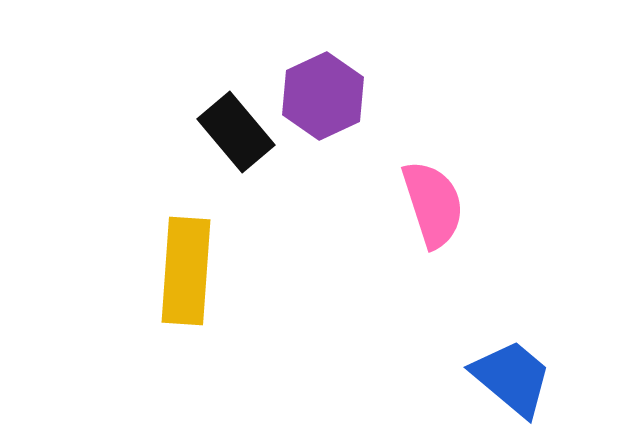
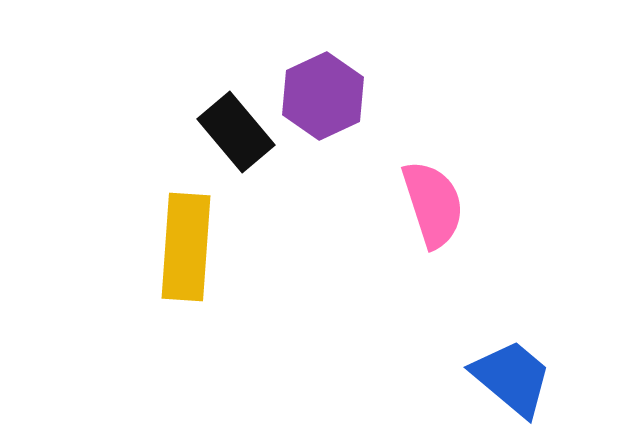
yellow rectangle: moved 24 px up
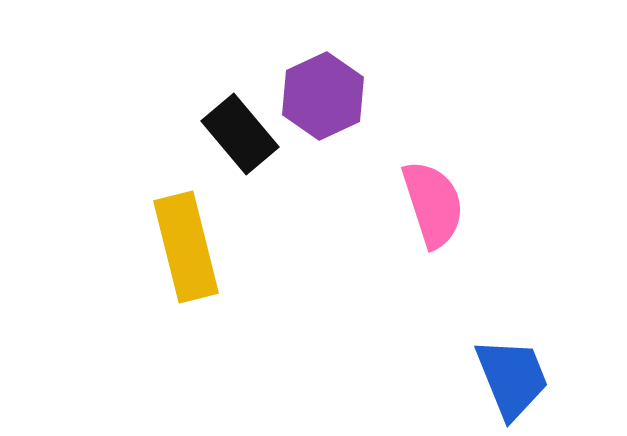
black rectangle: moved 4 px right, 2 px down
yellow rectangle: rotated 18 degrees counterclockwise
blue trapezoid: rotated 28 degrees clockwise
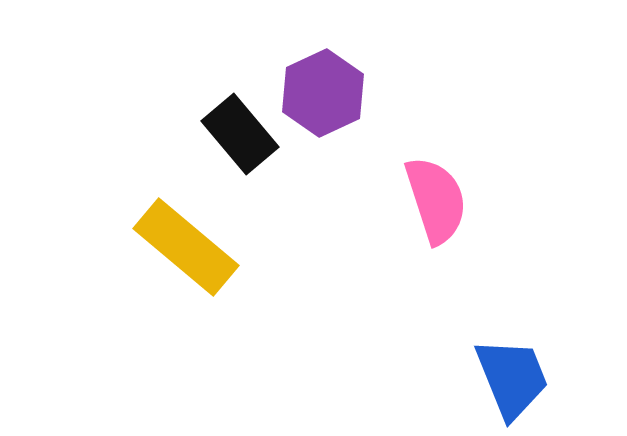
purple hexagon: moved 3 px up
pink semicircle: moved 3 px right, 4 px up
yellow rectangle: rotated 36 degrees counterclockwise
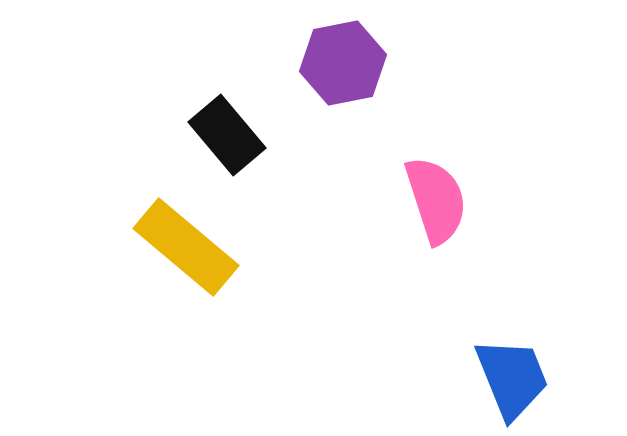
purple hexagon: moved 20 px right, 30 px up; rotated 14 degrees clockwise
black rectangle: moved 13 px left, 1 px down
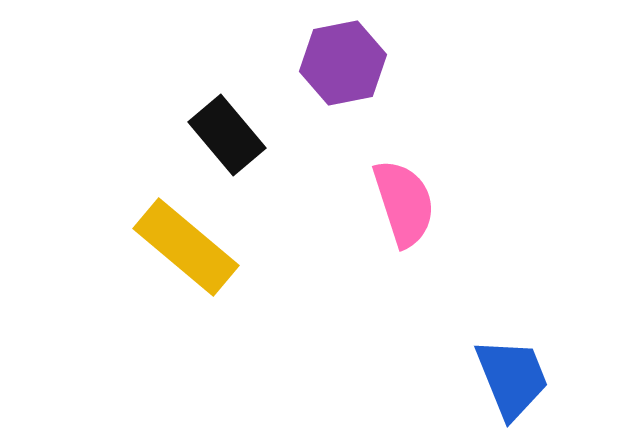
pink semicircle: moved 32 px left, 3 px down
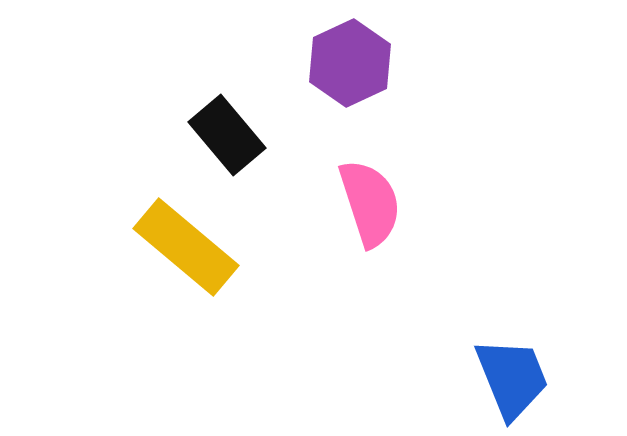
purple hexagon: moved 7 px right; rotated 14 degrees counterclockwise
pink semicircle: moved 34 px left
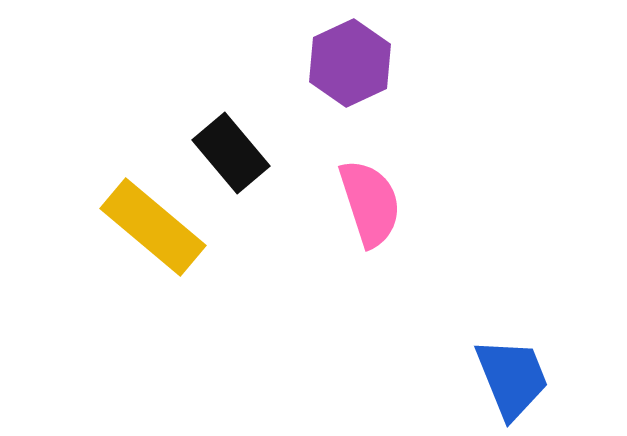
black rectangle: moved 4 px right, 18 px down
yellow rectangle: moved 33 px left, 20 px up
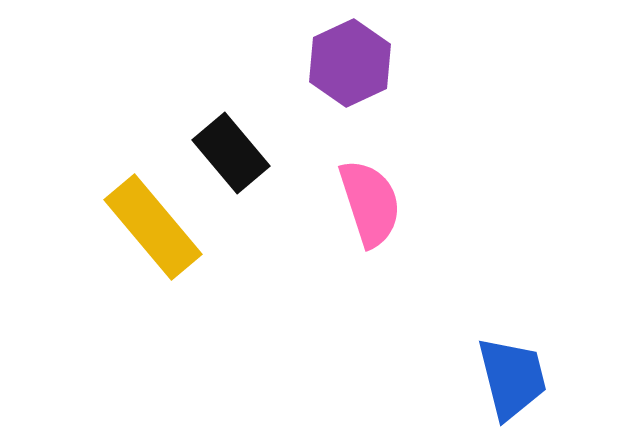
yellow rectangle: rotated 10 degrees clockwise
blue trapezoid: rotated 8 degrees clockwise
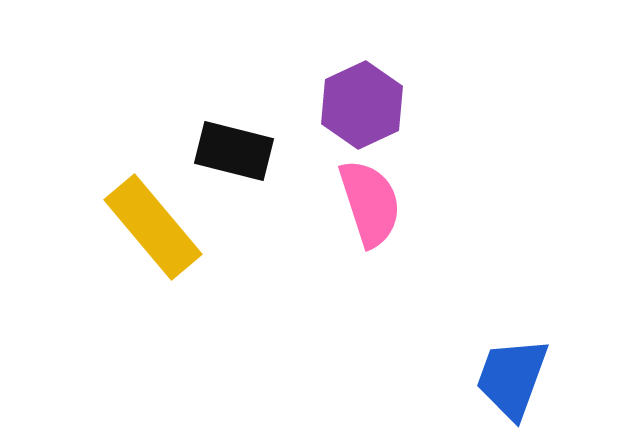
purple hexagon: moved 12 px right, 42 px down
black rectangle: moved 3 px right, 2 px up; rotated 36 degrees counterclockwise
blue trapezoid: rotated 146 degrees counterclockwise
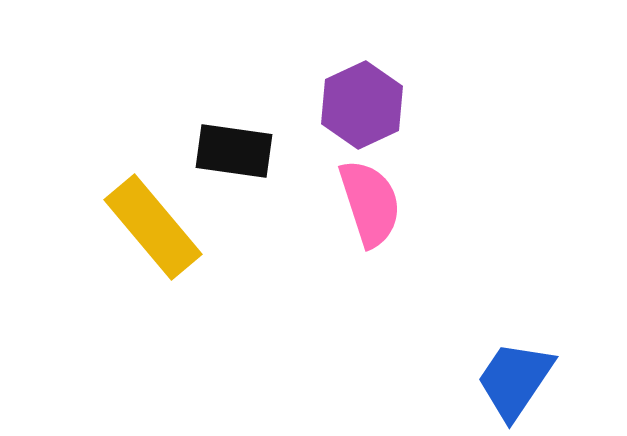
black rectangle: rotated 6 degrees counterclockwise
blue trapezoid: moved 3 px right, 2 px down; rotated 14 degrees clockwise
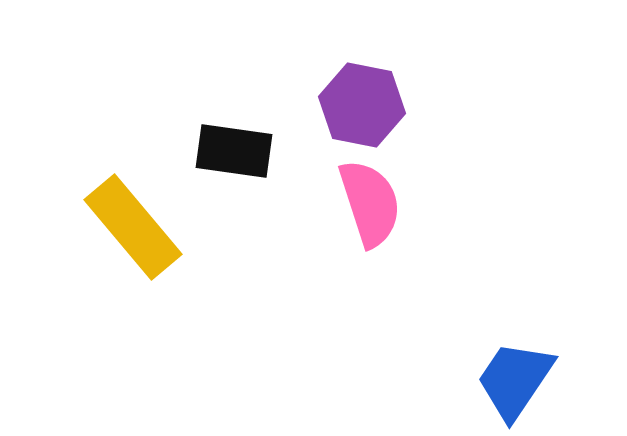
purple hexagon: rotated 24 degrees counterclockwise
yellow rectangle: moved 20 px left
